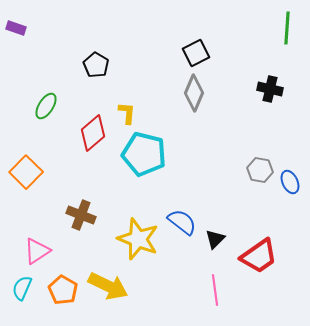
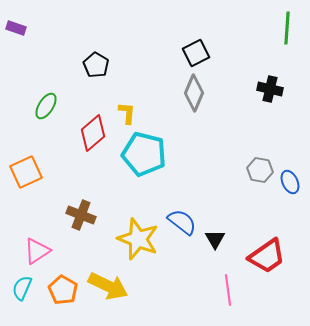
orange square: rotated 20 degrees clockwise
black triangle: rotated 15 degrees counterclockwise
red trapezoid: moved 8 px right
pink line: moved 13 px right
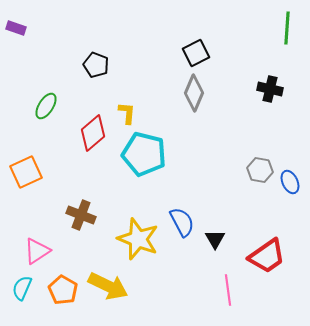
black pentagon: rotated 10 degrees counterclockwise
blue semicircle: rotated 24 degrees clockwise
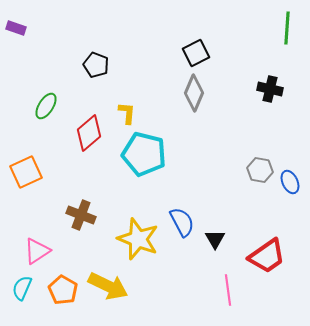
red diamond: moved 4 px left
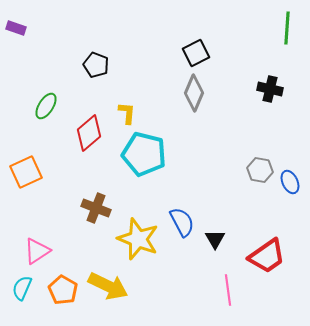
brown cross: moved 15 px right, 7 px up
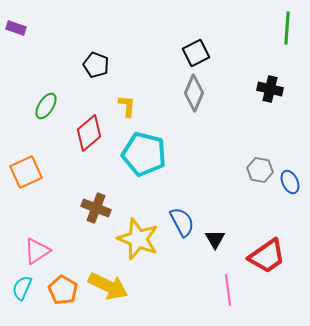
yellow L-shape: moved 7 px up
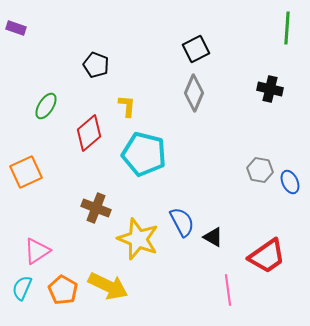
black square: moved 4 px up
black triangle: moved 2 px left, 2 px up; rotated 30 degrees counterclockwise
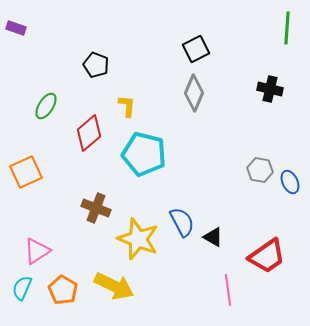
yellow arrow: moved 6 px right
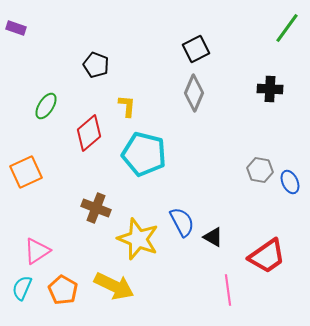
green line: rotated 32 degrees clockwise
black cross: rotated 10 degrees counterclockwise
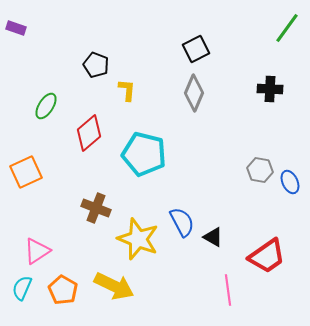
yellow L-shape: moved 16 px up
